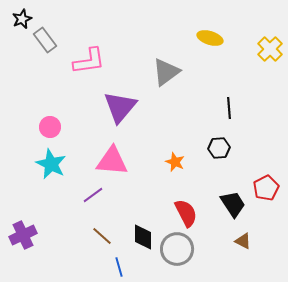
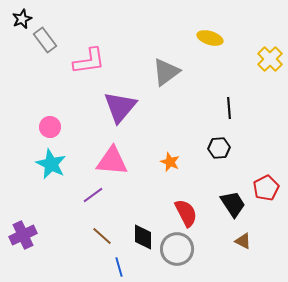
yellow cross: moved 10 px down
orange star: moved 5 px left
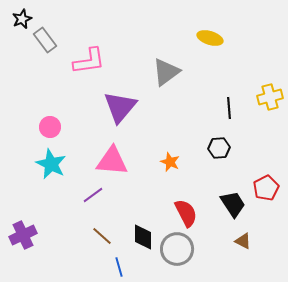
yellow cross: moved 38 px down; rotated 30 degrees clockwise
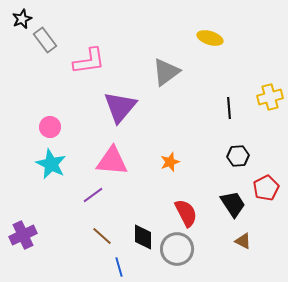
black hexagon: moved 19 px right, 8 px down
orange star: rotated 30 degrees clockwise
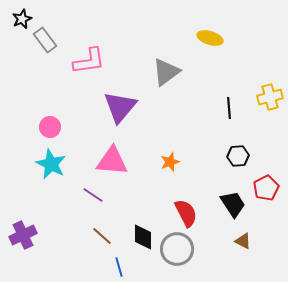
purple line: rotated 70 degrees clockwise
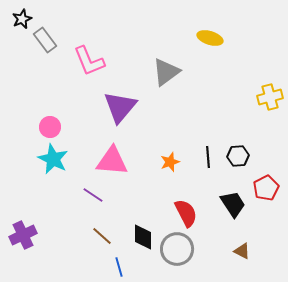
pink L-shape: rotated 76 degrees clockwise
black line: moved 21 px left, 49 px down
cyan star: moved 2 px right, 5 px up
brown triangle: moved 1 px left, 10 px down
